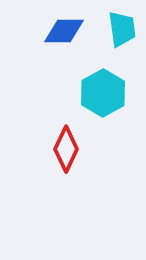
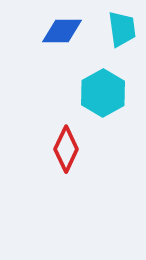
blue diamond: moved 2 px left
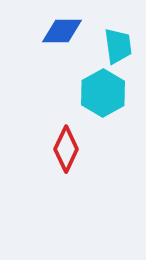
cyan trapezoid: moved 4 px left, 17 px down
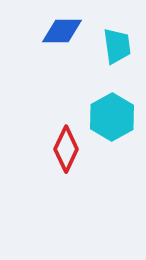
cyan trapezoid: moved 1 px left
cyan hexagon: moved 9 px right, 24 px down
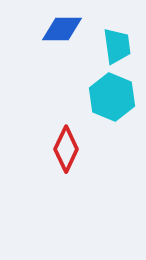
blue diamond: moved 2 px up
cyan hexagon: moved 20 px up; rotated 9 degrees counterclockwise
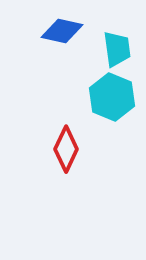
blue diamond: moved 2 px down; rotated 12 degrees clockwise
cyan trapezoid: moved 3 px down
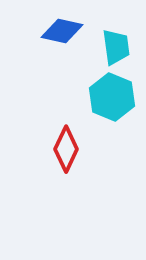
cyan trapezoid: moved 1 px left, 2 px up
